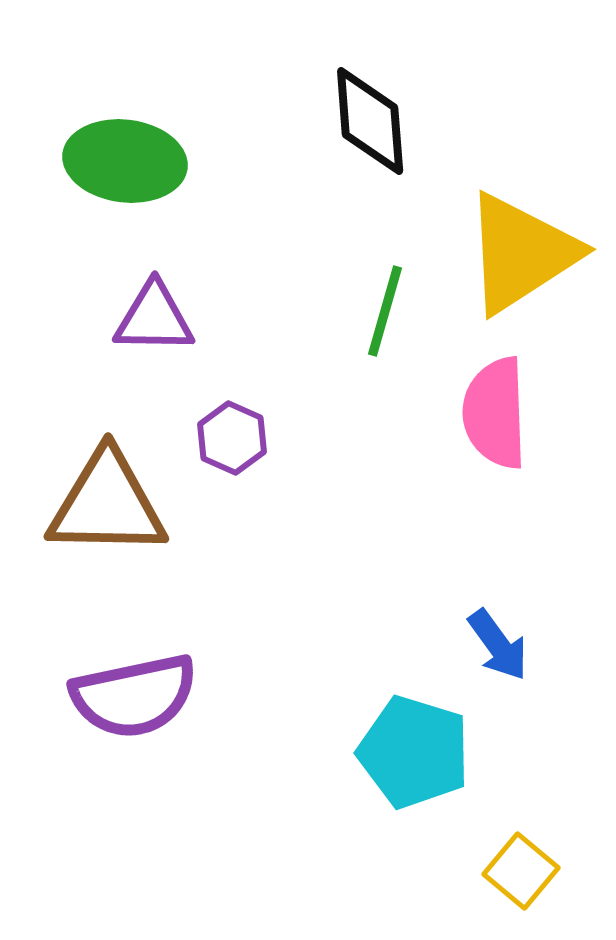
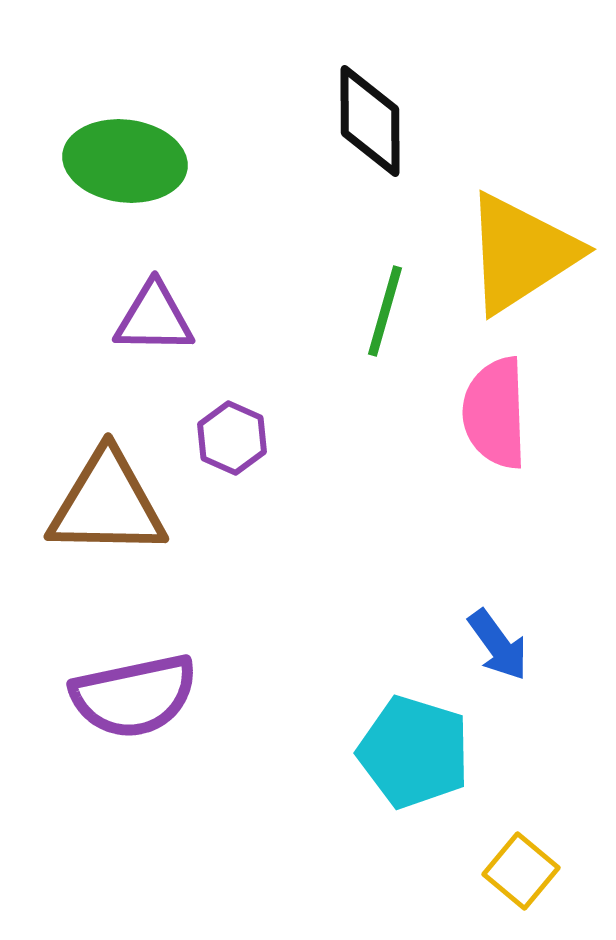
black diamond: rotated 4 degrees clockwise
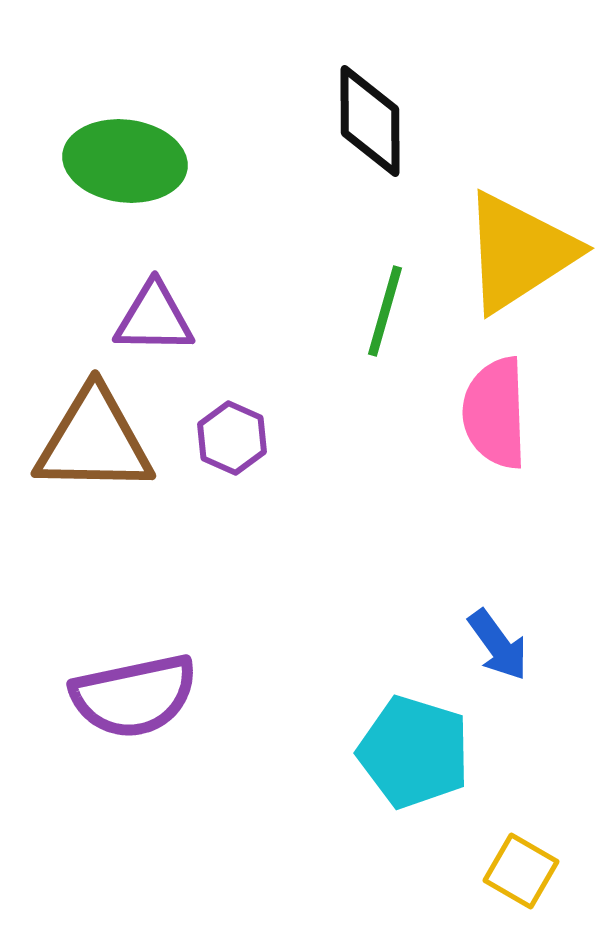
yellow triangle: moved 2 px left, 1 px up
brown triangle: moved 13 px left, 63 px up
yellow square: rotated 10 degrees counterclockwise
